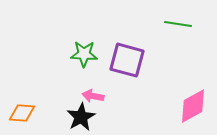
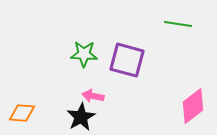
pink diamond: rotated 9 degrees counterclockwise
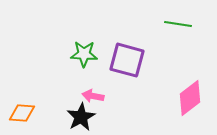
pink diamond: moved 3 px left, 8 px up
